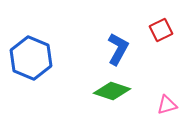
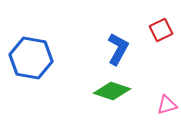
blue hexagon: rotated 12 degrees counterclockwise
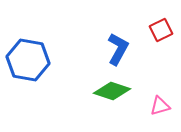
blue hexagon: moved 3 px left, 2 px down
pink triangle: moved 7 px left, 1 px down
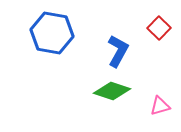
red square: moved 2 px left, 2 px up; rotated 20 degrees counterclockwise
blue L-shape: moved 2 px down
blue hexagon: moved 24 px right, 27 px up
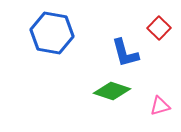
blue L-shape: moved 7 px right, 2 px down; rotated 136 degrees clockwise
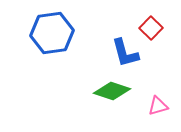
red square: moved 8 px left
blue hexagon: rotated 18 degrees counterclockwise
pink triangle: moved 2 px left
